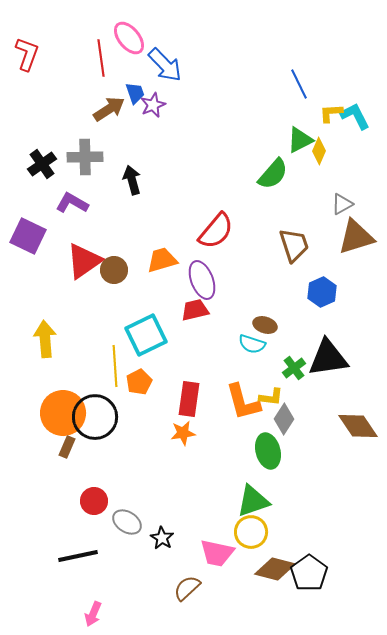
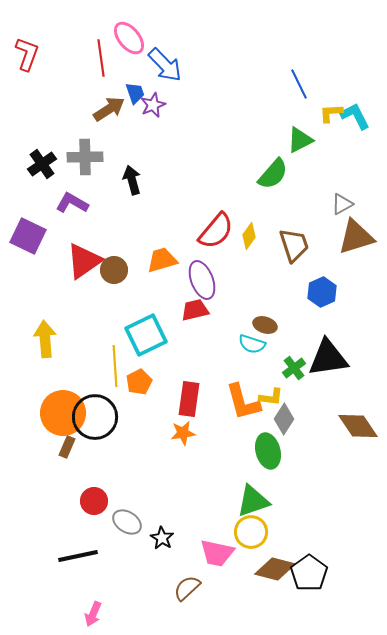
yellow diamond at (319, 151): moved 70 px left, 85 px down; rotated 12 degrees clockwise
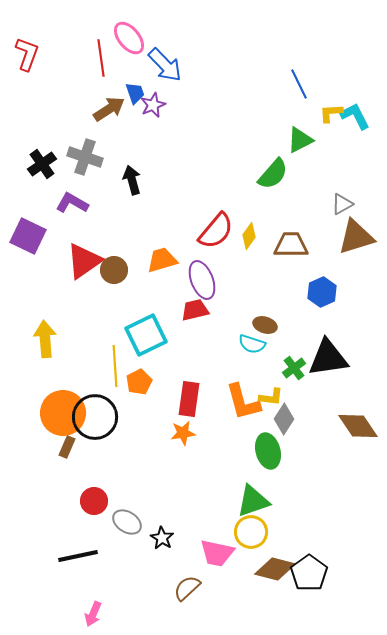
gray cross at (85, 157): rotated 20 degrees clockwise
brown trapezoid at (294, 245): moved 3 px left; rotated 72 degrees counterclockwise
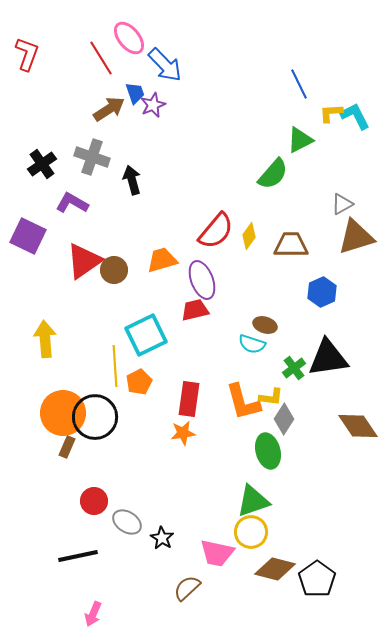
red line at (101, 58): rotated 24 degrees counterclockwise
gray cross at (85, 157): moved 7 px right
black pentagon at (309, 573): moved 8 px right, 6 px down
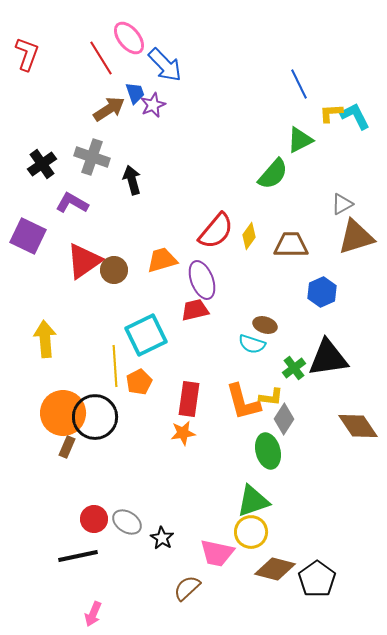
red circle at (94, 501): moved 18 px down
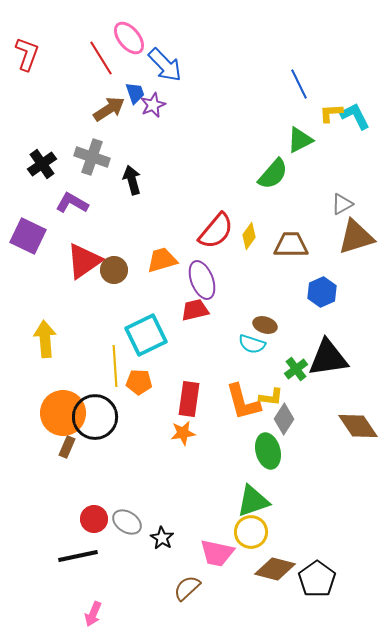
green cross at (294, 368): moved 2 px right, 1 px down
orange pentagon at (139, 382): rotated 30 degrees clockwise
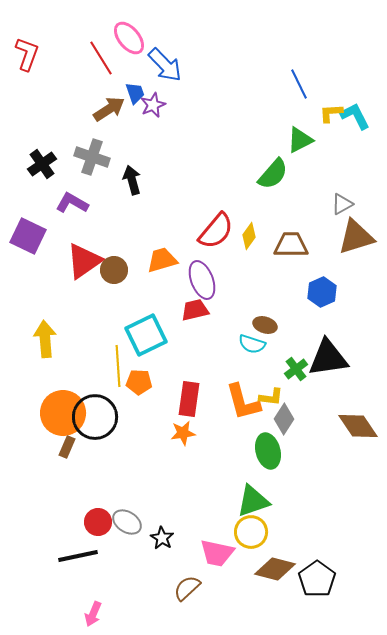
yellow line at (115, 366): moved 3 px right
red circle at (94, 519): moved 4 px right, 3 px down
